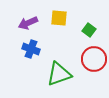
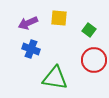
red circle: moved 1 px down
green triangle: moved 4 px left, 4 px down; rotated 28 degrees clockwise
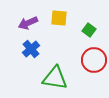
blue cross: rotated 30 degrees clockwise
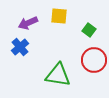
yellow square: moved 2 px up
blue cross: moved 11 px left, 2 px up
green triangle: moved 3 px right, 3 px up
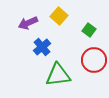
yellow square: rotated 36 degrees clockwise
blue cross: moved 22 px right
green triangle: rotated 16 degrees counterclockwise
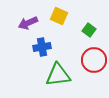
yellow square: rotated 18 degrees counterclockwise
blue cross: rotated 30 degrees clockwise
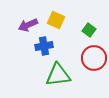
yellow square: moved 3 px left, 4 px down
purple arrow: moved 2 px down
blue cross: moved 2 px right, 1 px up
red circle: moved 2 px up
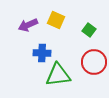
blue cross: moved 2 px left, 7 px down; rotated 12 degrees clockwise
red circle: moved 4 px down
